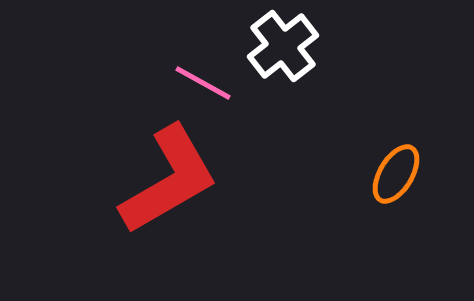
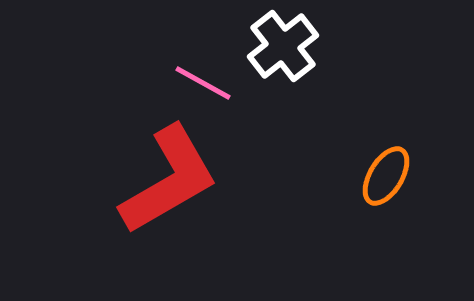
orange ellipse: moved 10 px left, 2 px down
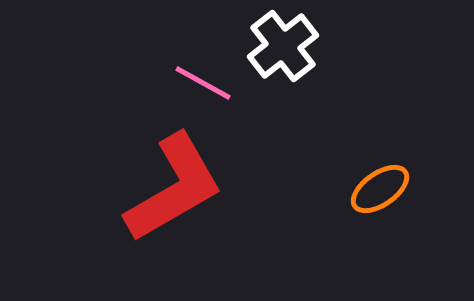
orange ellipse: moved 6 px left, 13 px down; rotated 24 degrees clockwise
red L-shape: moved 5 px right, 8 px down
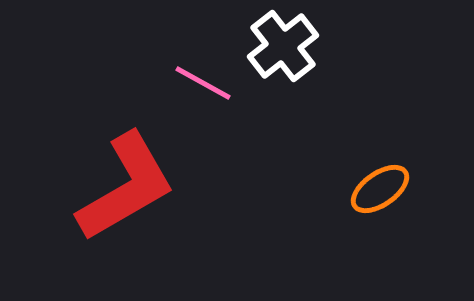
red L-shape: moved 48 px left, 1 px up
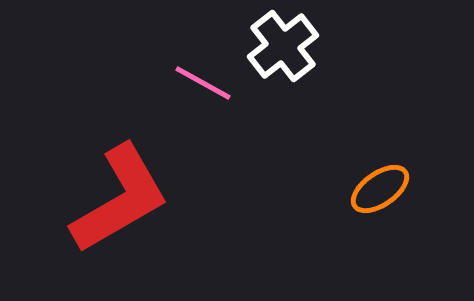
red L-shape: moved 6 px left, 12 px down
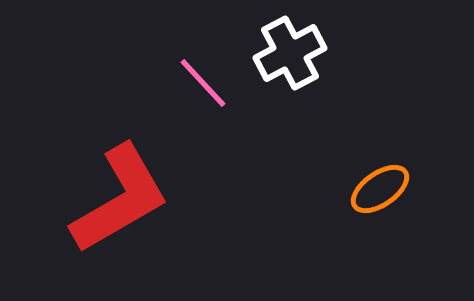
white cross: moved 7 px right, 7 px down; rotated 10 degrees clockwise
pink line: rotated 18 degrees clockwise
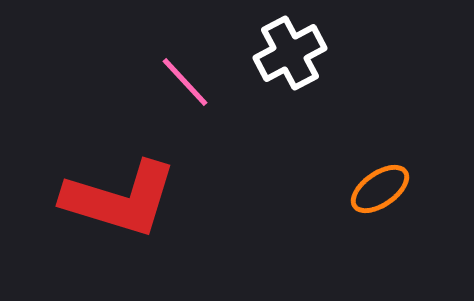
pink line: moved 18 px left, 1 px up
red L-shape: rotated 47 degrees clockwise
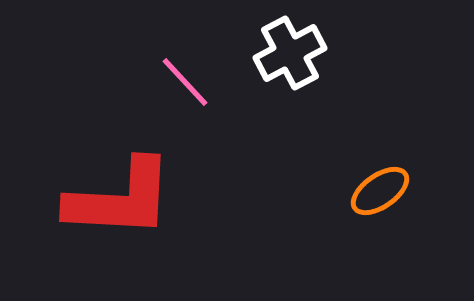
orange ellipse: moved 2 px down
red L-shape: rotated 14 degrees counterclockwise
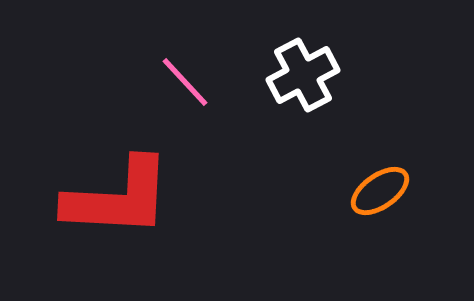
white cross: moved 13 px right, 22 px down
red L-shape: moved 2 px left, 1 px up
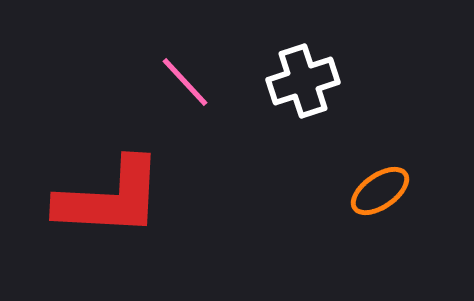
white cross: moved 6 px down; rotated 10 degrees clockwise
red L-shape: moved 8 px left
